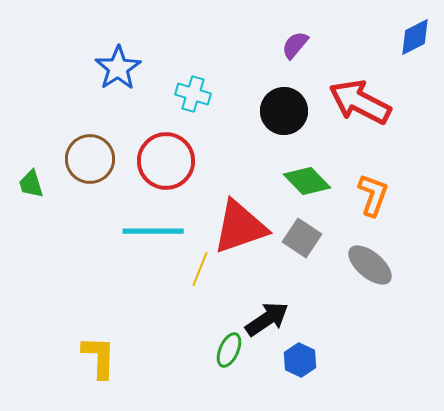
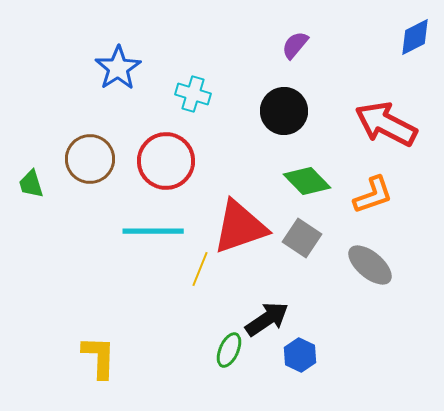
red arrow: moved 26 px right, 22 px down
orange L-shape: rotated 51 degrees clockwise
blue hexagon: moved 5 px up
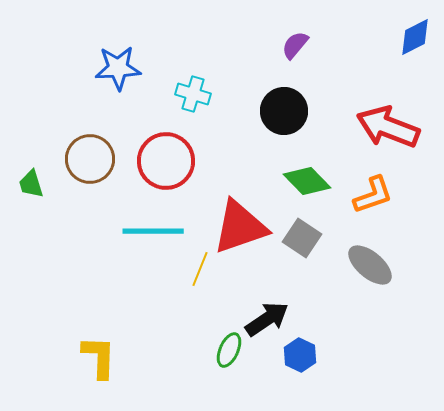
blue star: rotated 30 degrees clockwise
red arrow: moved 2 px right, 3 px down; rotated 6 degrees counterclockwise
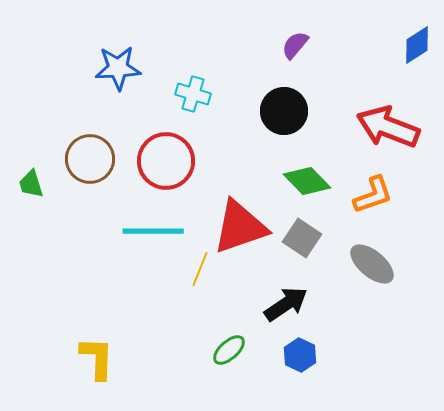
blue diamond: moved 2 px right, 8 px down; rotated 6 degrees counterclockwise
gray ellipse: moved 2 px right, 1 px up
black arrow: moved 19 px right, 15 px up
green ellipse: rotated 24 degrees clockwise
yellow L-shape: moved 2 px left, 1 px down
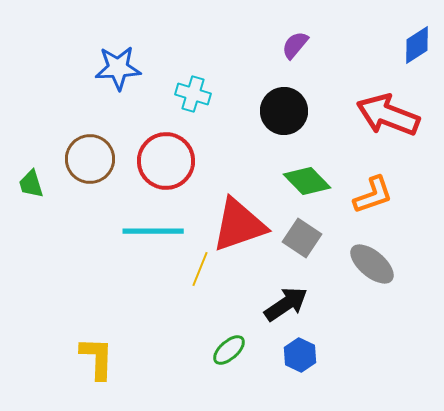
red arrow: moved 12 px up
red triangle: moved 1 px left, 2 px up
